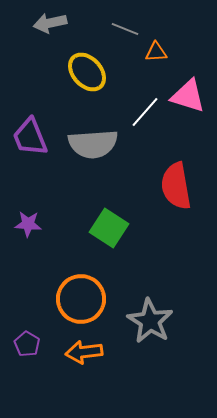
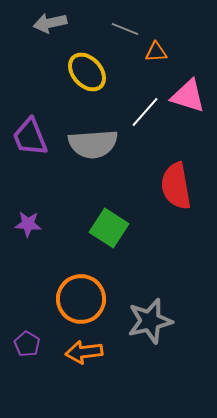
gray star: rotated 27 degrees clockwise
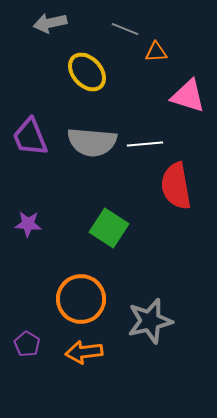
white line: moved 32 px down; rotated 44 degrees clockwise
gray semicircle: moved 1 px left, 2 px up; rotated 9 degrees clockwise
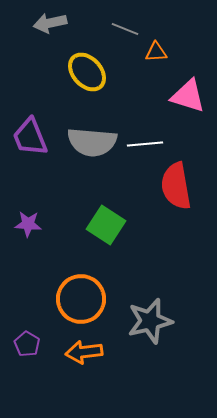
green square: moved 3 px left, 3 px up
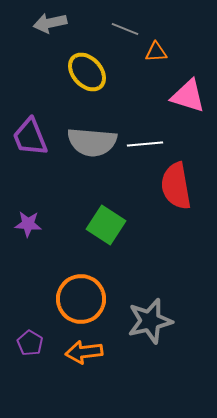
purple pentagon: moved 3 px right, 1 px up
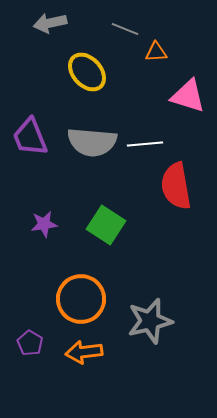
purple star: moved 16 px right; rotated 12 degrees counterclockwise
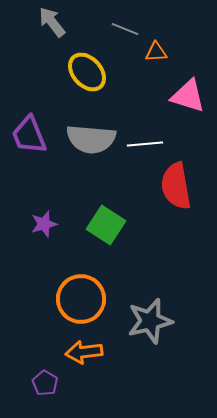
gray arrow: moved 2 px right, 1 px up; rotated 64 degrees clockwise
purple trapezoid: moved 1 px left, 2 px up
gray semicircle: moved 1 px left, 3 px up
purple star: rotated 8 degrees counterclockwise
purple pentagon: moved 15 px right, 40 px down
